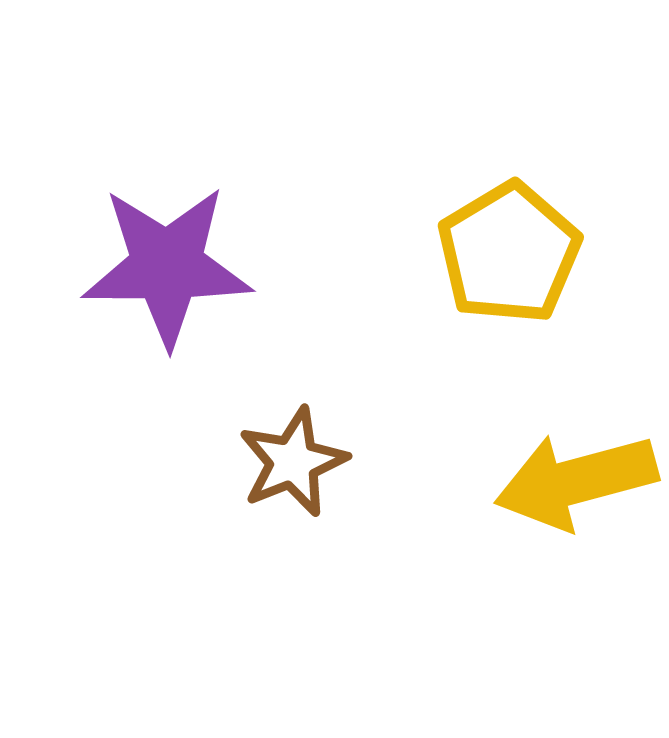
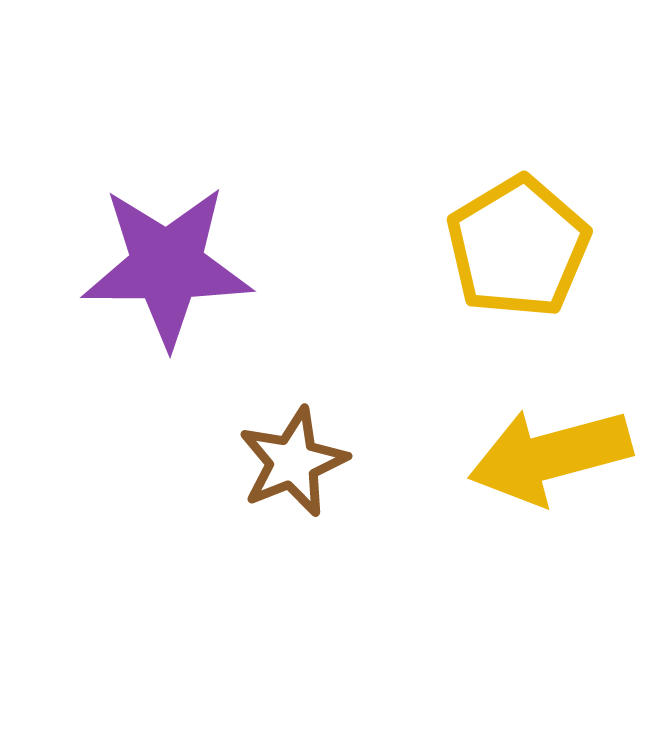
yellow pentagon: moved 9 px right, 6 px up
yellow arrow: moved 26 px left, 25 px up
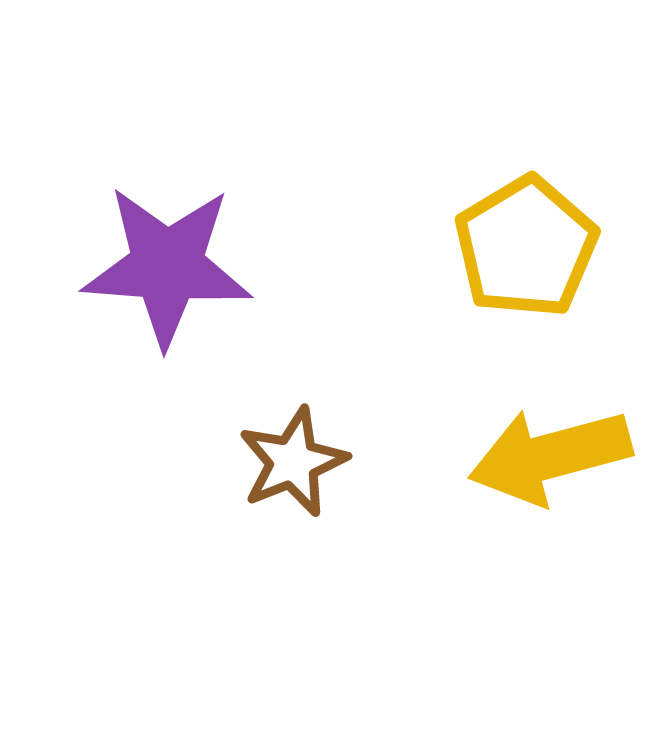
yellow pentagon: moved 8 px right
purple star: rotated 4 degrees clockwise
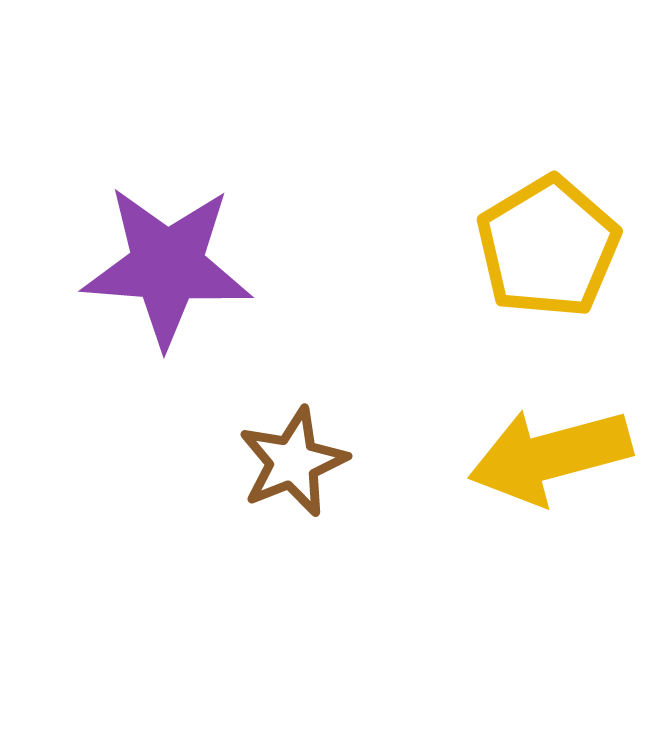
yellow pentagon: moved 22 px right
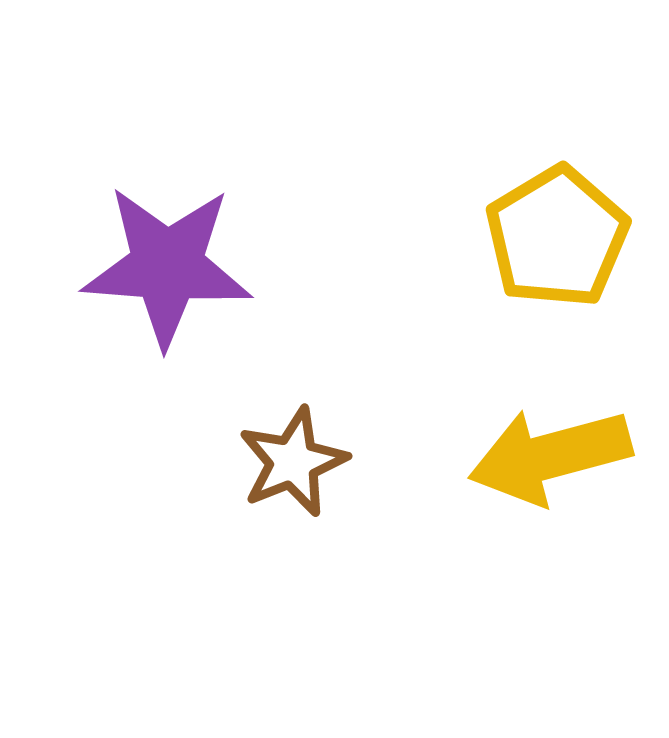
yellow pentagon: moved 9 px right, 10 px up
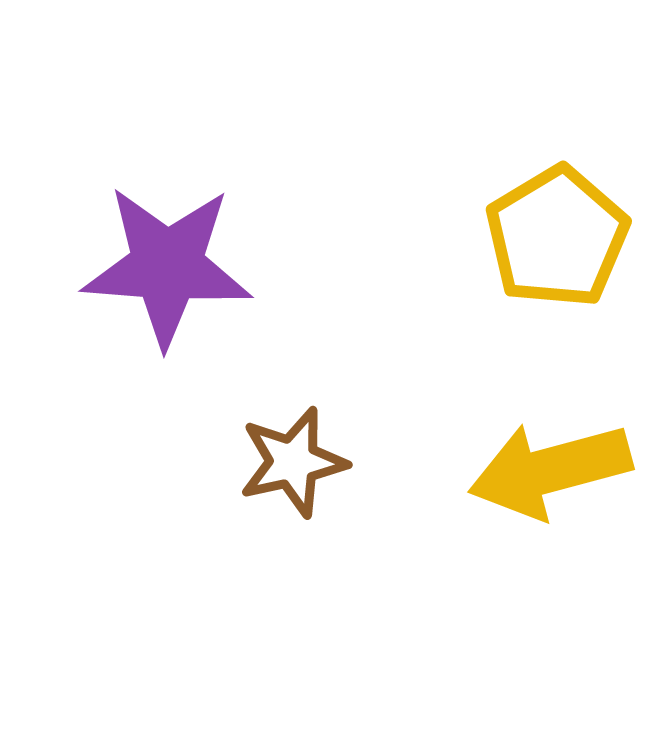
yellow arrow: moved 14 px down
brown star: rotated 9 degrees clockwise
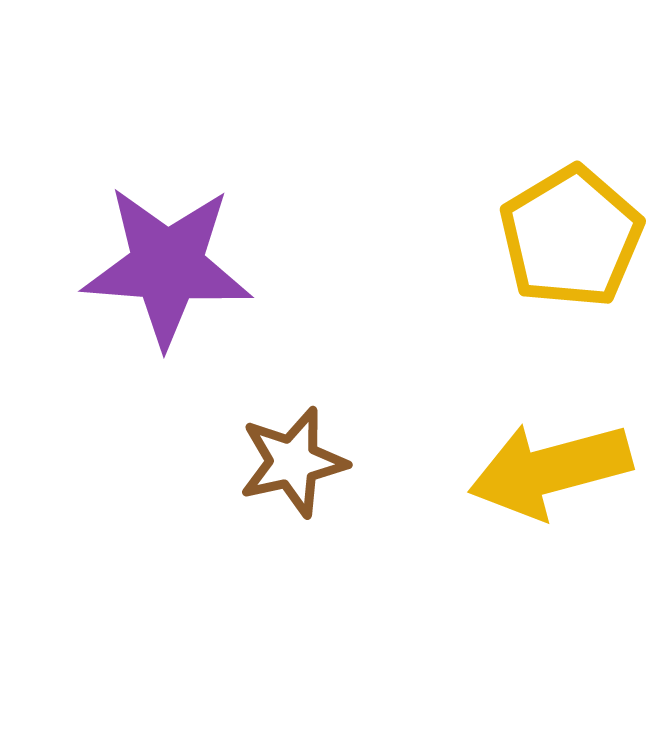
yellow pentagon: moved 14 px right
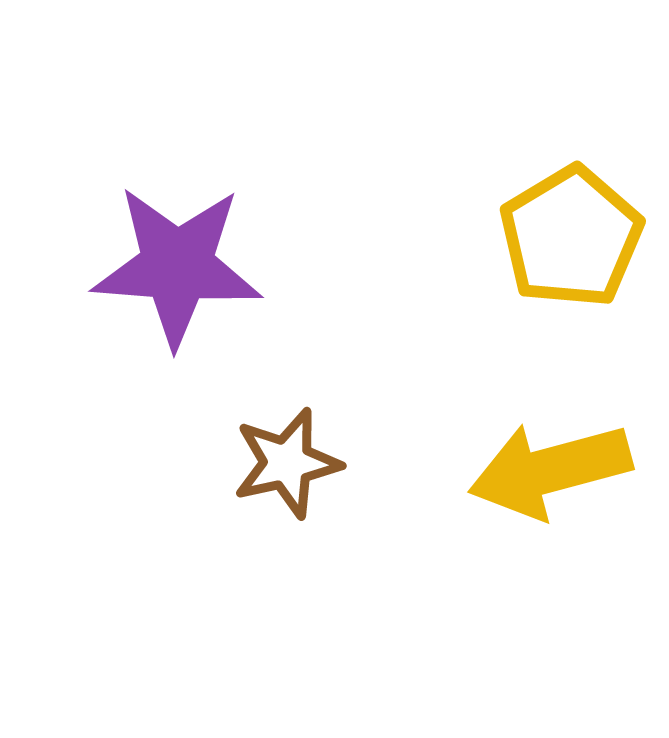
purple star: moved 10 px right
brown star: moved 6 px left, 1 px down
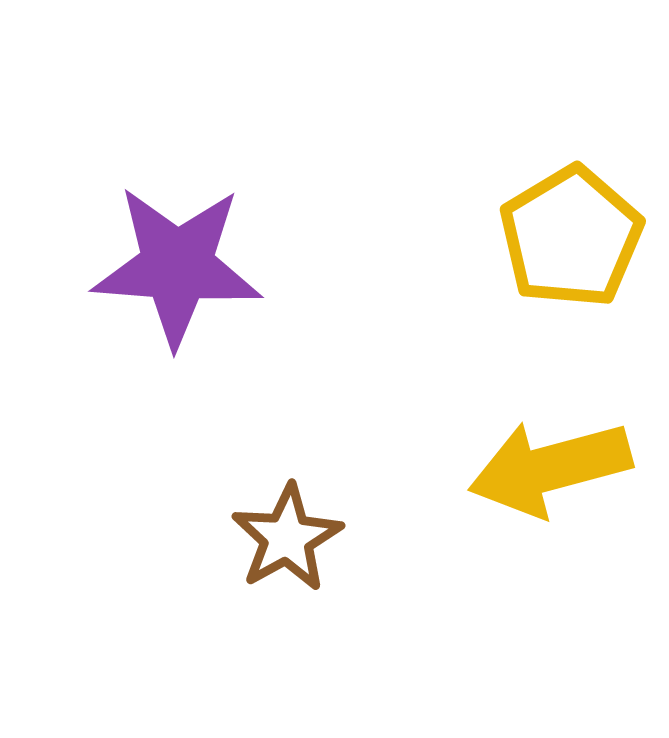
brown star: moved 75 px down; rotated 16 degrees counterclockwise
yellow arrow: moved 2 px up
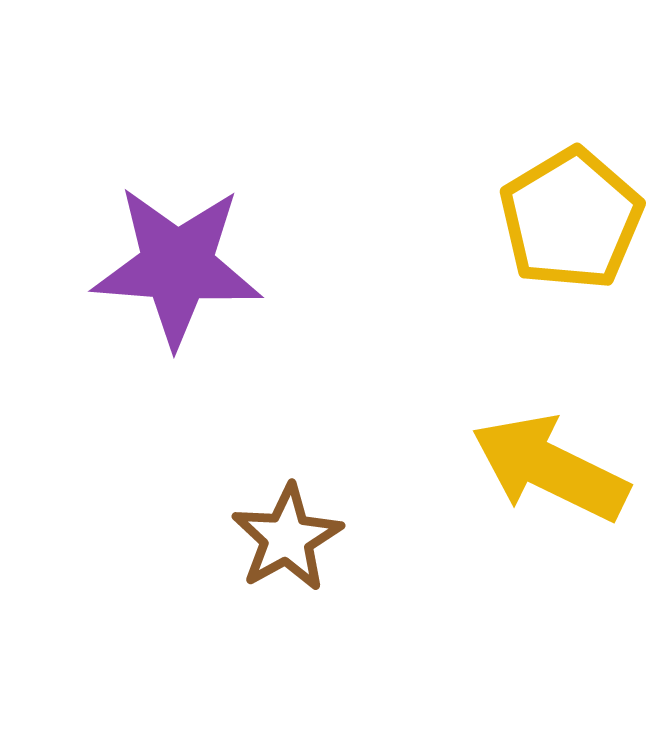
yellow pentagon: moved 18 px up
yellow arrow: rotated 41 degrees clockwise
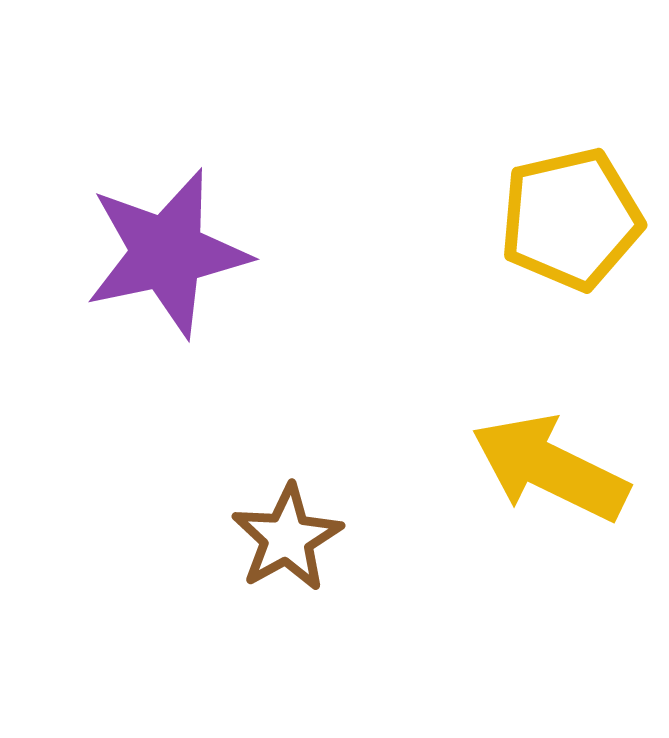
yellow pentagon: rotated 18 degrees clockwise
purple star: moved 10 px left, 13 px up; rotated 16 degrees counterclockwise
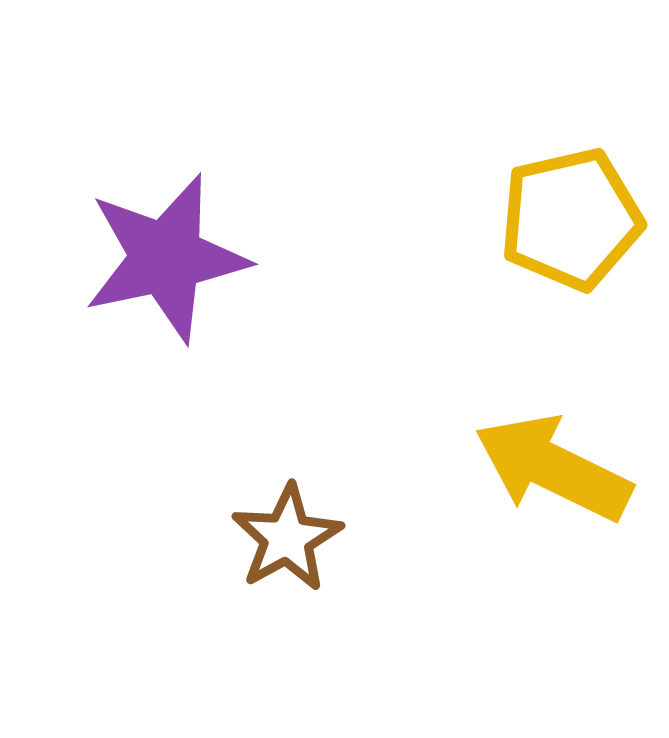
purple star: moved 1 px left, 5 px down
yellow arrow: moved 3 px right
